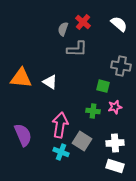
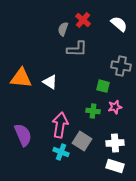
red cross: moved 2 px up
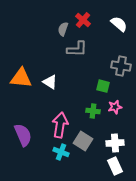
gray square: moved 1 px right
white rectangle: rotated 48 degrees clockwise
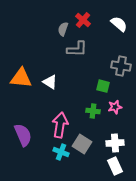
gray square: moved 1 px left, 3 px down
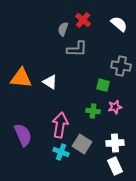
green square: moved 1 px up
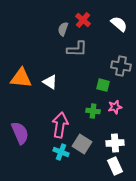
purple semicircle: moved 3 px left, 2 px up
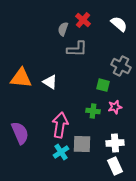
gray cross: rotated 18 degrees clockwise
gray square: rotated 30 degrees counterclockwise
cyan cross: rotated 35 degrees clockwise
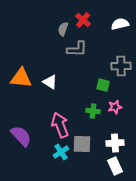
white semicircle: moved 1 px right; rotated 54 degrees counterclockwise
gray cross: rotated 30 degrees counterclockwise
pink arrow: rotated 30 degrees counterclockwise
purple semicircle: moved 1 px right, 3 px down; rotated 20 degrees counterclockwise
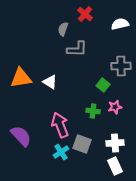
red cross: moved 2 px right, 6 px up
orange triangle: rotated 15 degrees counterclockwise
green square: rotated 24 degrees clockwise
gray square: rotated 18 degrees clockwise
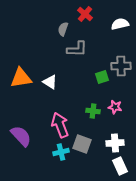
green square: moved 1 px left, 8 px up; rotated 32 degrees clockwise
pink star: rotated 24 degrees clockwise
cyan cross: rotated 21 degrees clockwise
white rectangle: moved 5 px right
